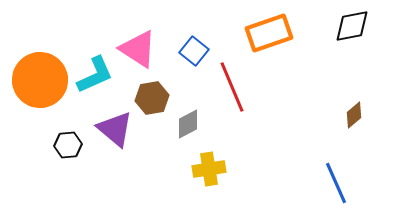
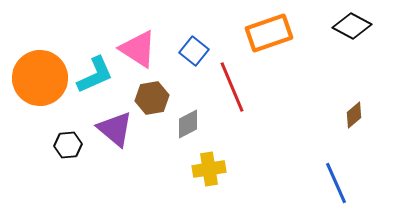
black diamond: rotated 39 degrees clockwise
orange circle: moved 2 px up
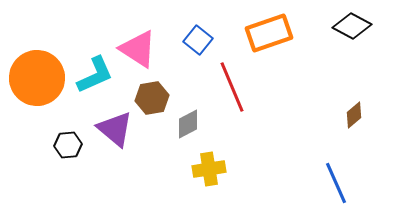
blue square: moved 4 px right, 11 px up
orange circle: moved 3 px left
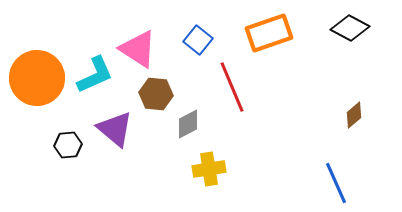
black diamond: moved 2 px left, 2 px down
brown hexagon: moved 4 px right, 4 px up; rotated 16 degrees clockwise
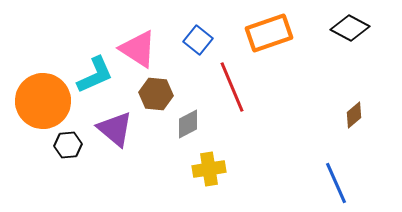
orange circle: moved 6 px right, 23 px down
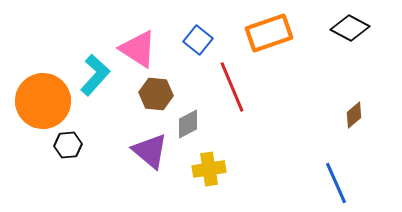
cyan L-shape: rotated 24 degrees counterclockwise
purple triangle: moved 35 px right, 22 px down
